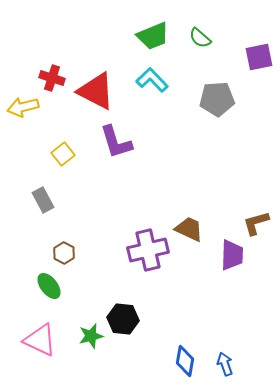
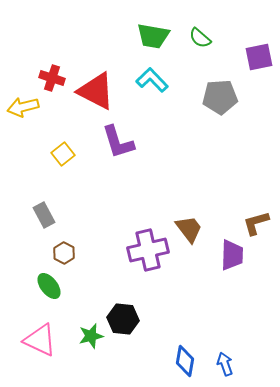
green trapezoid: rotated 32 degrees clockwise
gray pentagon: moved 3 px right, 2 px up
purple L-shape: moved 2 px right
gray rectangle: moved 1 px right, 15 px down
brown trapezoid: rotated 28 degrees clockwise
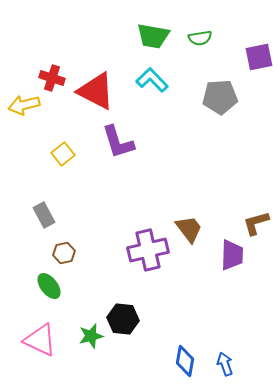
green semicircle: rotated 50 degrees counterclockwise
yellow arrow: moved 1 px right, 2 px up
brown hexagon: rotated 20 degrees clockwise
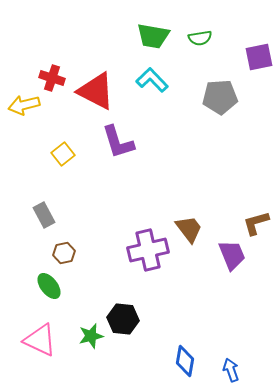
purple trapezoid: rotated 24 degrees counterclockwise
blue arrow: moved 6 px right, 6 px down
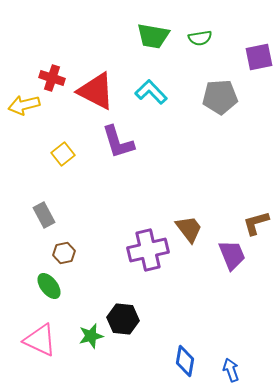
cyan L-shape: moved 1 px left, 12 px down
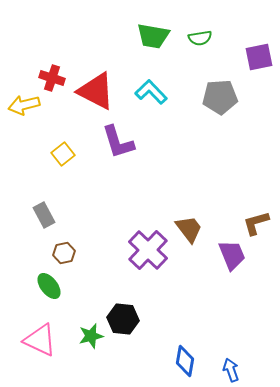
purple cross: rotated 33 degrees counterclockwise
